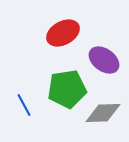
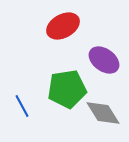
red ellipse: moved 7 px up
blue line: moved 2 px left, 1 px down
gray diamond: rotated 60 degrees clockwise
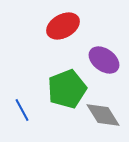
green pentagon: rotated 12 degrees counterclockwise
blue line: moved 4 px down
gray diamond: moved 2 px down
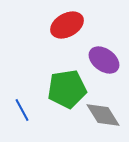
red ellipse: moved 4 px right, 1 px up
green pentagon: rotated 12 degrees clockwise
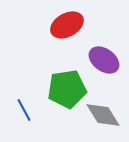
blue line: moved 2 px right
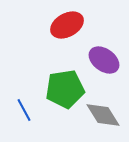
green pentagon: moved 2 px left
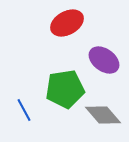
red ellipse: moved 2 px up
gray diamond: rotated 9 degrees counterclockwise
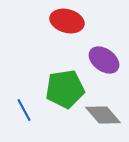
red ellipse: moved 2 px up; rotated 44 degrees clockwise
